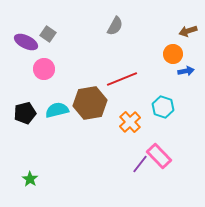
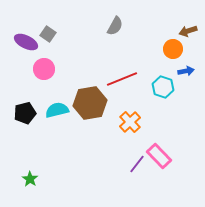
orange circle: moved 5 px up
cyan hexagon: moved 20 px up
purple line: moved 3 px left
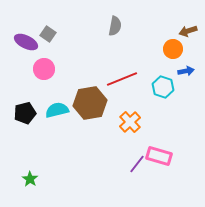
gray semicircle: rotated 18 degrees counterclockwise
pink rectangle: rotated 30 degrees counterclockwise
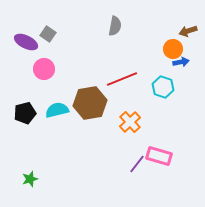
blue arrow: moved 5 px left, 9 px up
green star: rotated 21 degrees clockwise
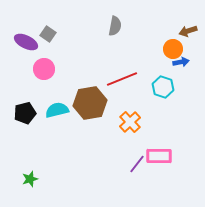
pink rectangle: rotated 15 degrees counterclockwise
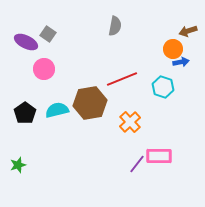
black pentagon: rotated 20 degrees counterclockwise
green star: moved 12 px left, 14 px up
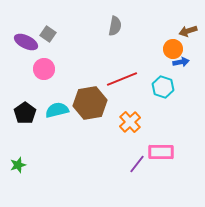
pink rectangle: moved 2 px right, 4 px up
